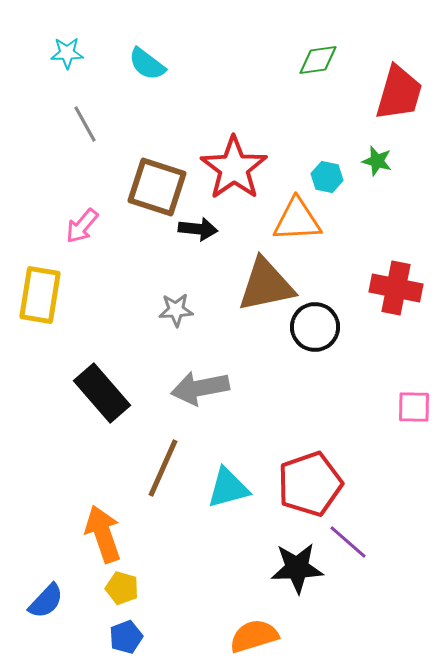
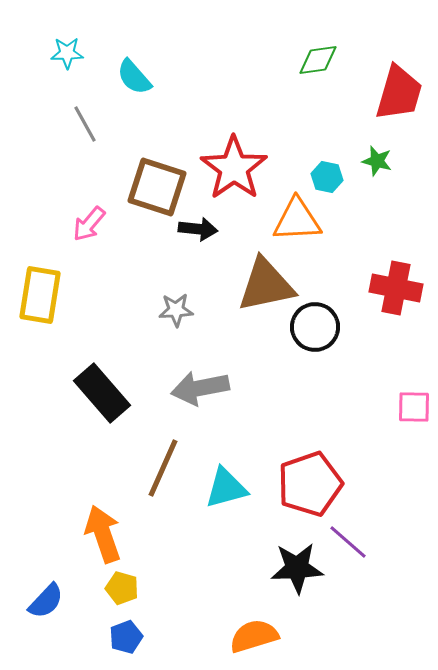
cyan semicircle: moved 13 px left, 13 px down; rotated 12 degrees clockwise
pink arrow: moved 7 px right, 2 px up
cyan triangle: moved 2 px left
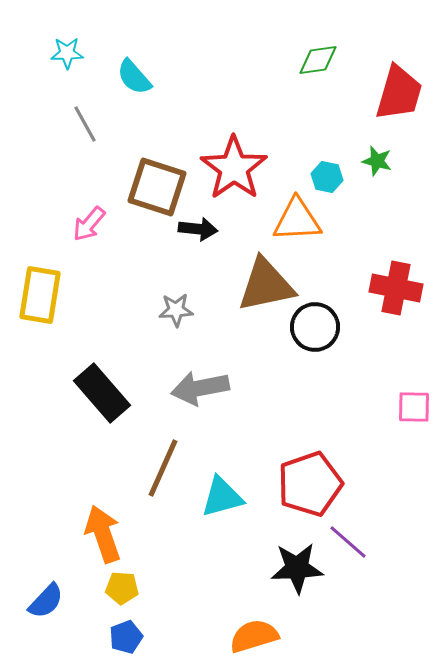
cyan triangle: moved 4 px left, 9 px down
yellow pentagon: rotated 12 degrees counterclockwise
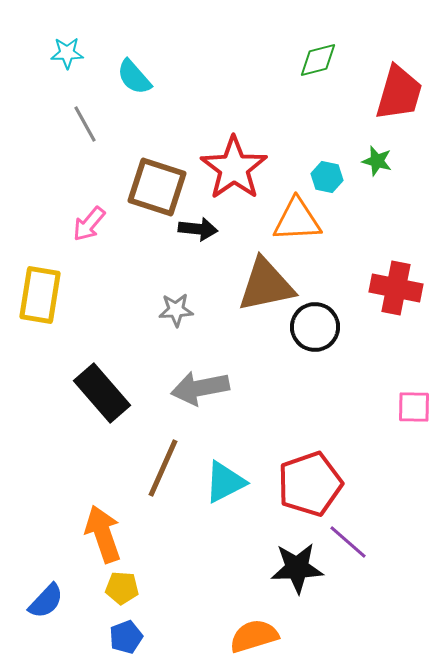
green diamond: rotated 6 degrees counterclockwise
cyan triangle: moved 3 px right, 15 px up; rotated 12 degrees counterclockwise
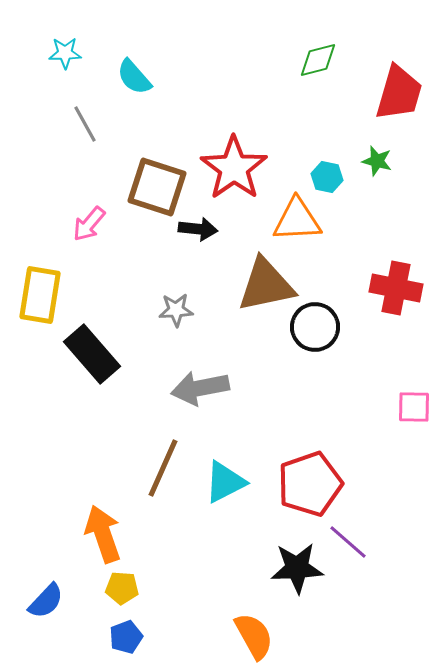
cyan star: moved 2 px left
black rectangle: moved 10 px left, 39 px up
orange semicircle: rotated 78 degrees clockwise
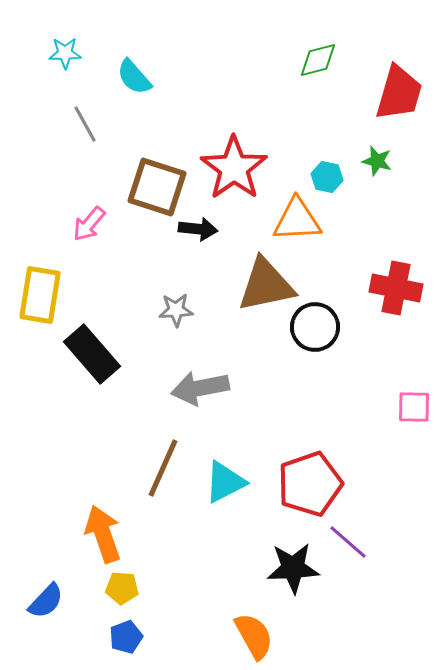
black star: moved 4 px left
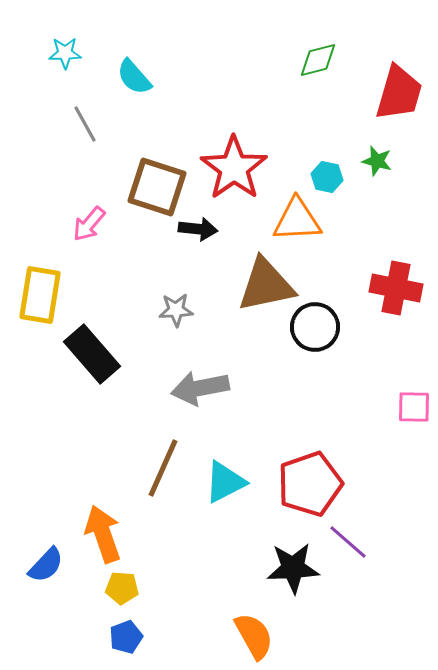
blue semicircle: moved 36 px up
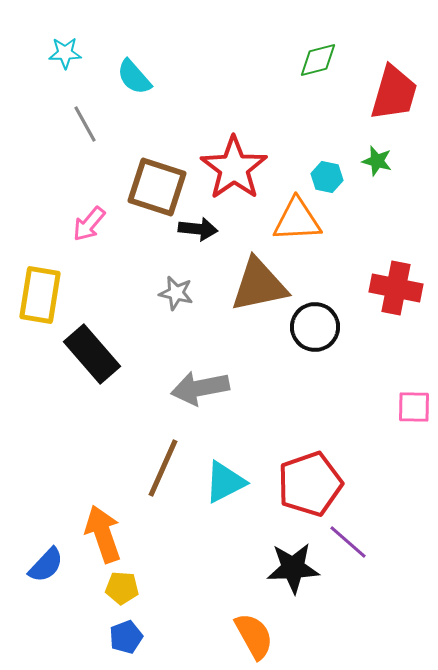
red trapezoid: moved 5 px left
brown triangle: moved 7 px left
gray star: moved 17 px up; rotated 16 degrees clockwise
